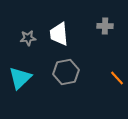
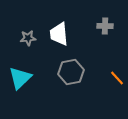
gray hexagon: moved 5 px right
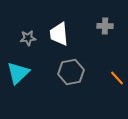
cyan triangle: moved 2 px left, 5 px up
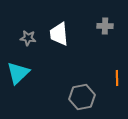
gray star: rotated 14 degrees clockwise
gray hexagon: moved 11 px right, 25 px down
orange line: rotated 42 degrees clockwise
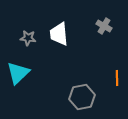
gray cross: moved 1 px left; rotated 28 degrees clockwise
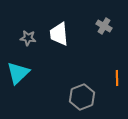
gray hexagon: rotated 10 degrees counterclockwise
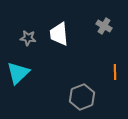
orange line: moved 2 px left, 6 px up
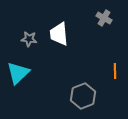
gray cross: moved 8 px up
gray star: moved 1 px right, 1 px down
orange line: moved 1 px up
gray hexagon: moved 1 px right, 1 px up
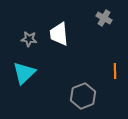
cyan triangle: moved 6 px right
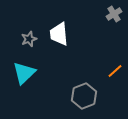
gray cross: moved 10 px right, 4 px up; rotated 28 degrees clockwise
gray star: rotated 28 degrees counterclockwise
orange line: rotated 49 degrees clockwise
gray hexagon: moved 1 px right
